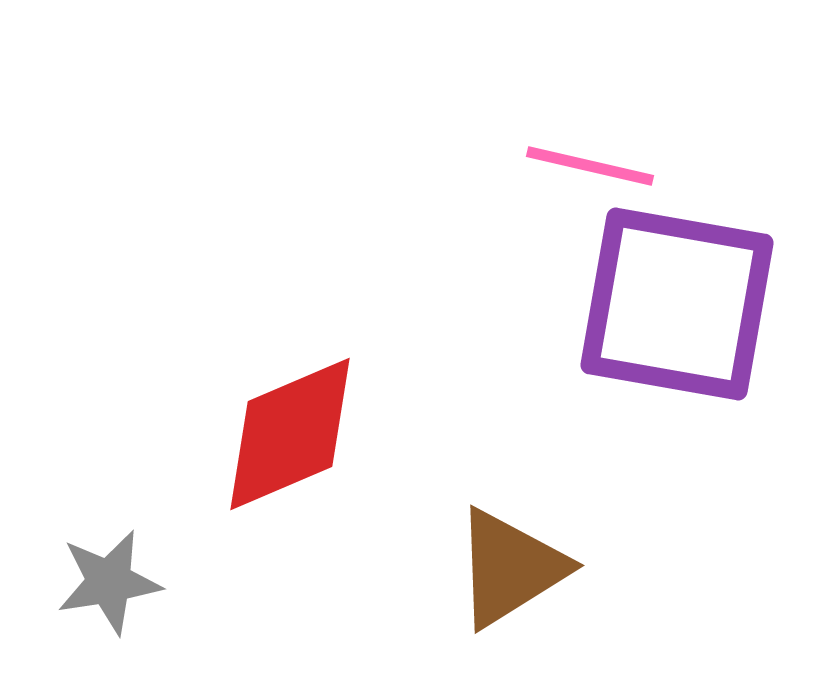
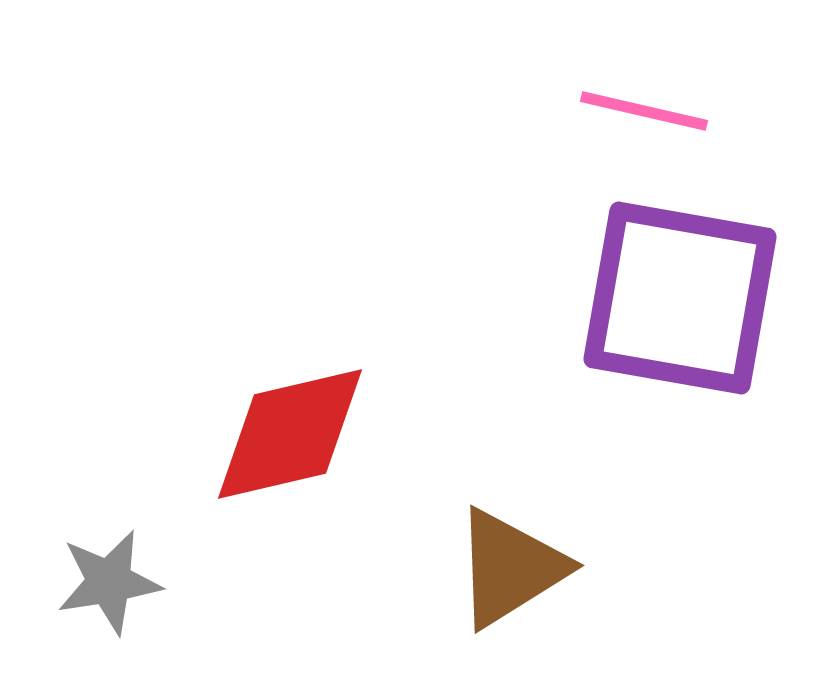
pink line: moved 54 px right, 55 px up
purple square: moved 3 px right, 6 px up
red diamond: rotated 10 degrees clockwise
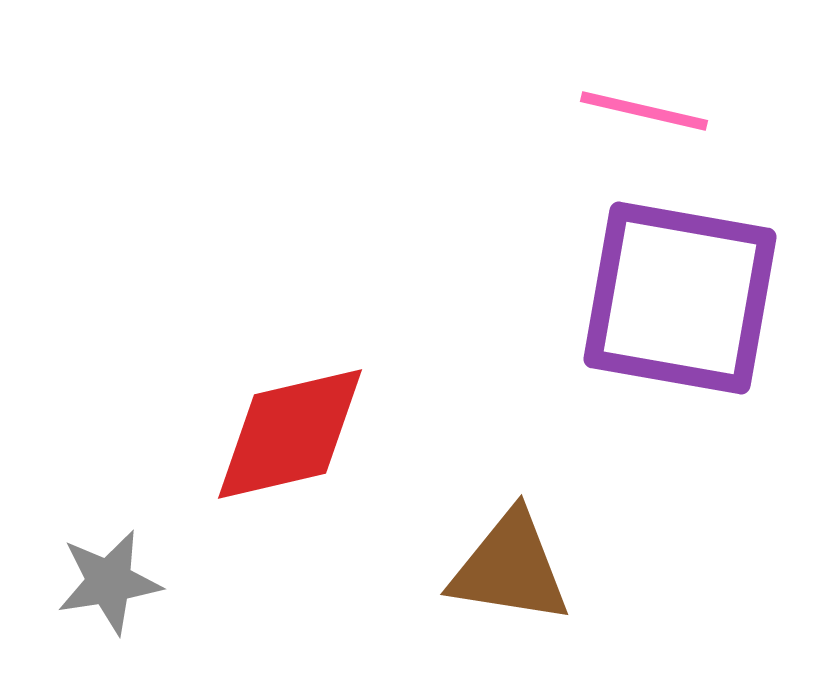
brown triangle: rotated 41 degrees clockwise
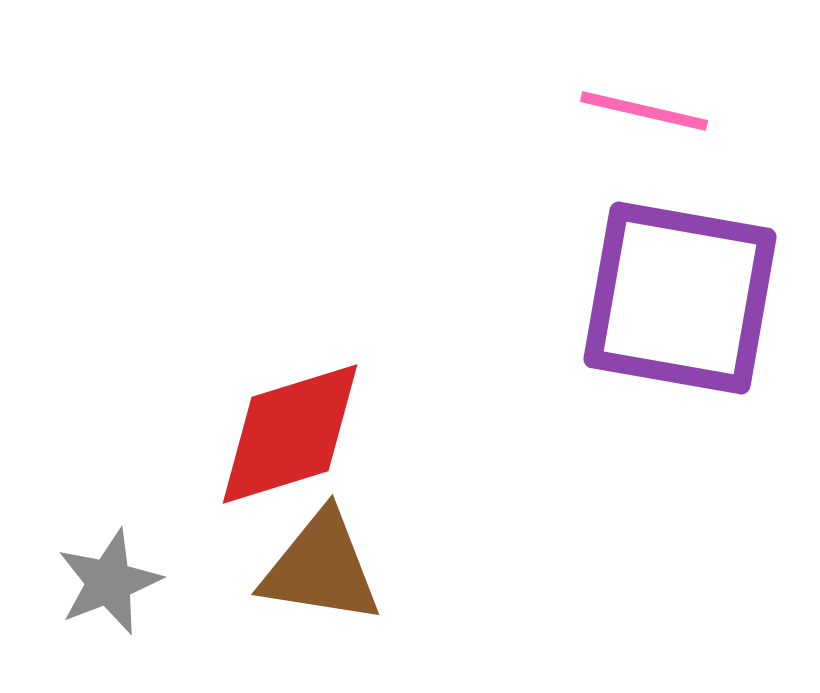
red diamond: rotated 4 degrees counterclockwise
brown triangle: moved 189 px left
gray star: rotated 12 degrees counterclockwise
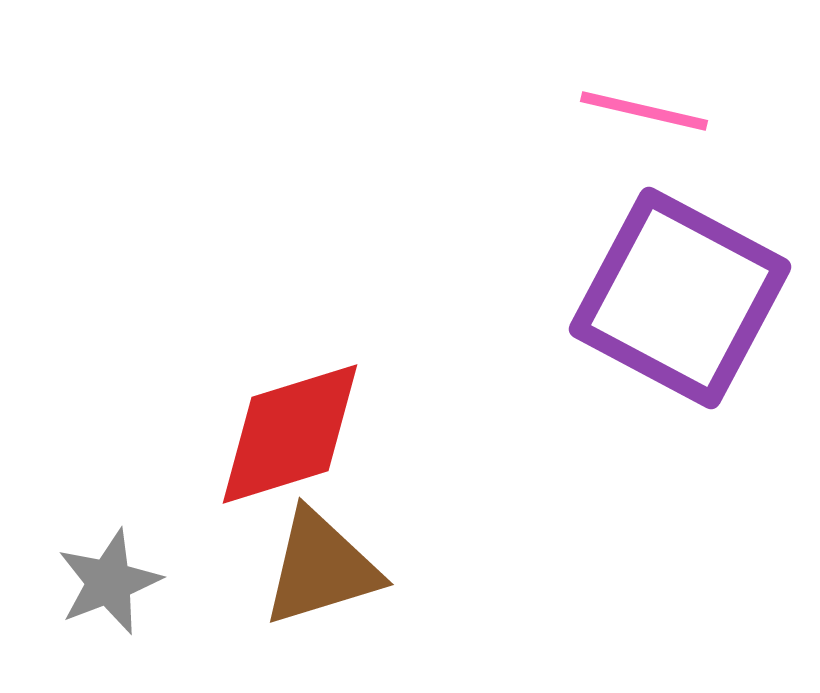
purple square: rotated 18 degrees clockwise
brown triangle: rotated 26 degrees counterclockwise
